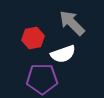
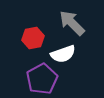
purple pentagon: rotated 28 degrees counterclockwise
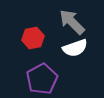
gray arrow: moved 1 px up
white semicircle: moved 12 px right, 6 px up
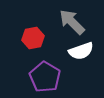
white semicircle: moved 6 px right, 3 px down
purple pentagon: moved 3 px right, 2 px up; rotated 12 degrees counterclockwise
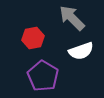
gray arrow: moved 4 px up
purple pentagon: moved 2 px left, 1 px up
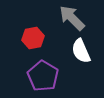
white semicircle: rotated 85 degrees clockwise
